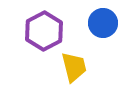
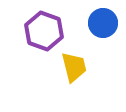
purple hexagon: rotated 12 degrees counterclockwise
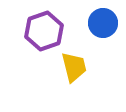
purple hexagon: rotated 21 degrees clockwise
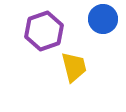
blue circle: moved 4 px up
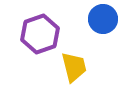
purple hexagon: moved 4 px left, 3 px down
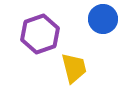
yellow trapezoid: moved 1 px down
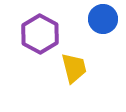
purple hexagon: rotated 12 degrees counterclockwise
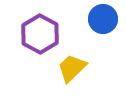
yellow trapezoid: moved 2 px left; rotated 120 degrees counterclockwise
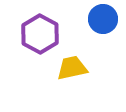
yellow trapezoid: rotated 32 degrees clockwise
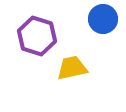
purple hexagon: moved 3 px left, 2 px down; rotated 12 degrees counterclockwise
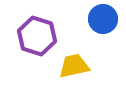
yellow trapezoid: moved 2 px right, 2 px up
